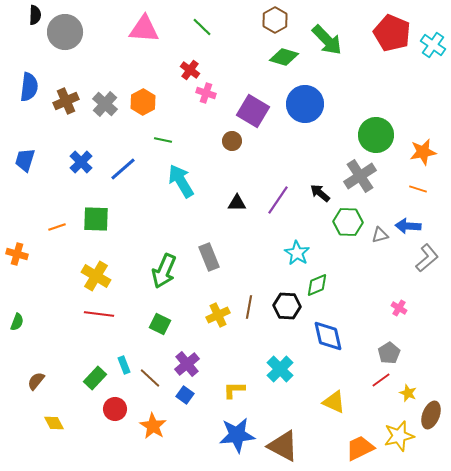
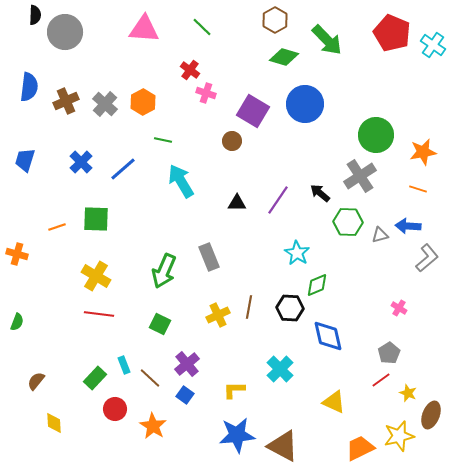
black hexagon at (287, 306): moved 3 px right, 2 px down
yellow diamond at (54, 423): rotated 25 degrees clockwise
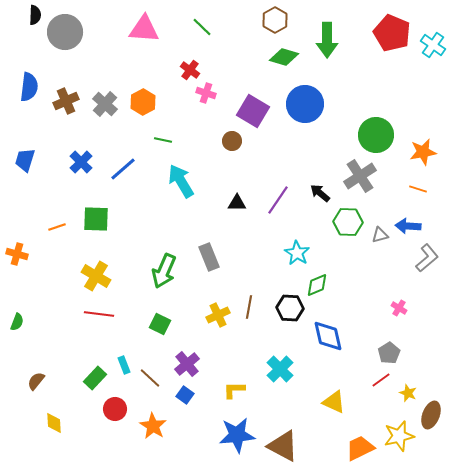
green arrow at (327, 40): rotated 44 degrees clockwise
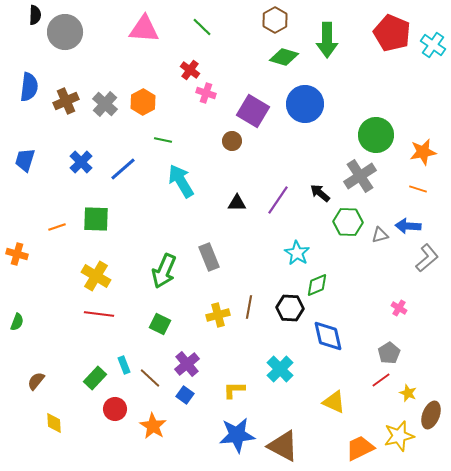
yellow cross at (218, 315): rotated 10 degrees clockwise
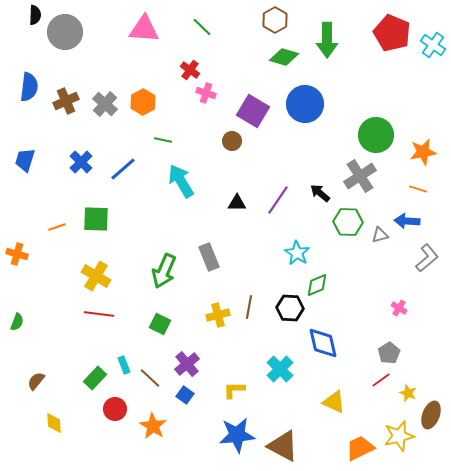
blue arrow at (408, 226): moved 1 px left, 5 px up
blue diamond at (328, 336): moved 5 px left, 7 px down
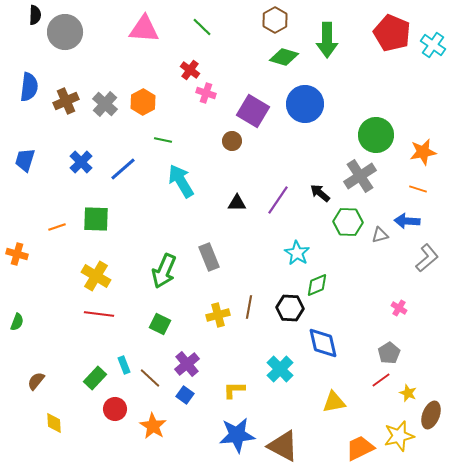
yellow triangle at (334, 402): rotated 35 degrees counterclockwise
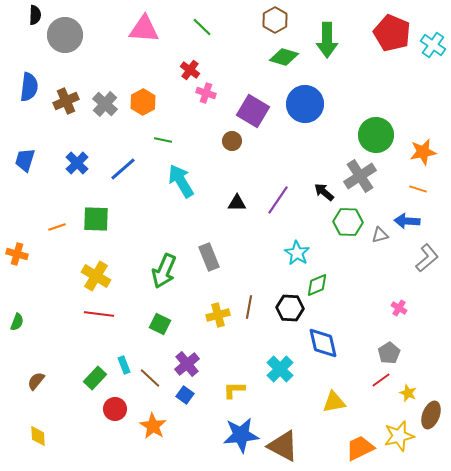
gray circle at (65, 32): moved 3 px down
blue cross at (81, 162): moved 4 px left, 1 px down
black arrow at (320, 193): moved 4 px right, 1 px up
yellow diamond at (54, 423): moved 16 px left, 13 px down
blue star at (237, 435): moved 4 px right
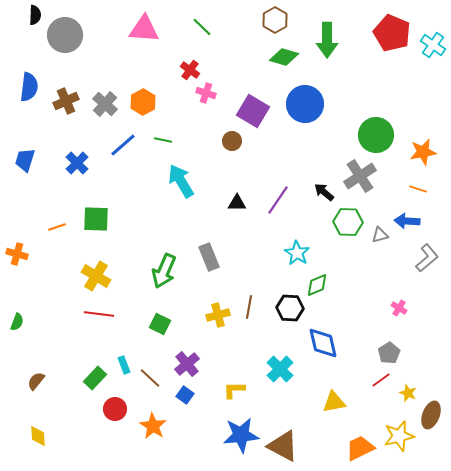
blue line at (123, 169): moved 24 px up
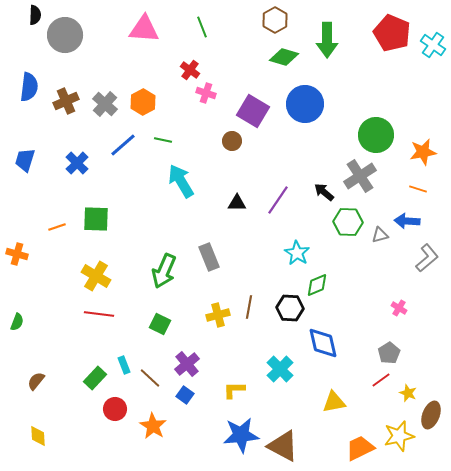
green line at (202, 27): rotated 25 degrees clockwise
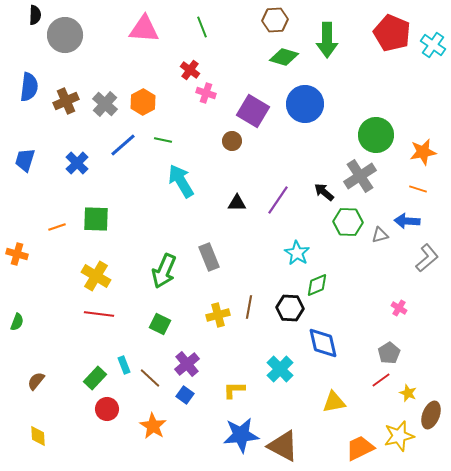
brown hexagon at (275, 20): rotated 25 degrees clockwise
red circle at (115, 409): moved 8 px left
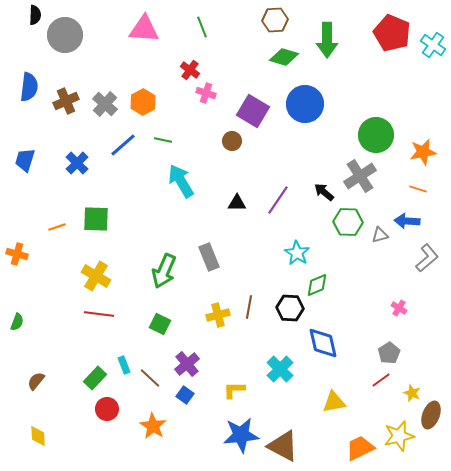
yellow star at (408, 393): moved 4 px right
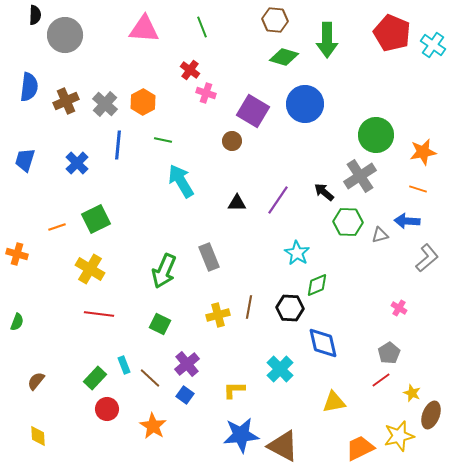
brown hexagon at (275, 20): rotated 10 degrees clockwise
blue line at (123, 145): moved 5 px left; rotated 44 degrees counterclockwise
green square at (96, 219): rotated 28 degrees counterclockwise
yellow cross at (96, 276): moved 6 px left, 7 px up
